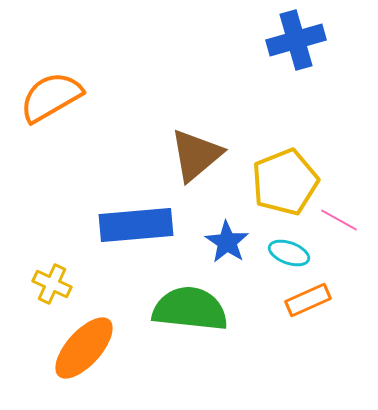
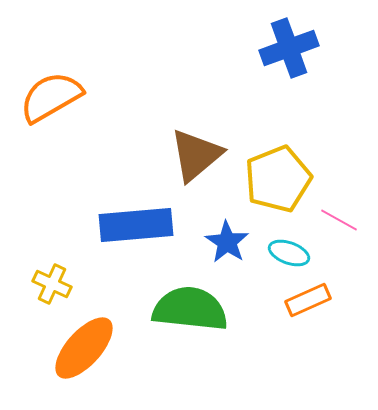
blue cross: moved 7 px left, 8 px down; rotated 4 degrees counterclockwise
yellow pentagon: moved 7 px left, 3 px up
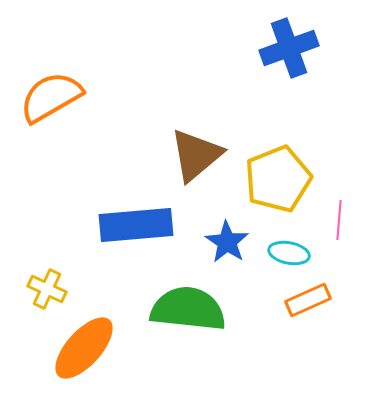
pink line: rotated 66 degrees clockwise
cyan ellipse: rotated 9 degrees counterclockwise
yellow cross: moved 5 px left, 5 px down
green semicircle: moved 2 px left
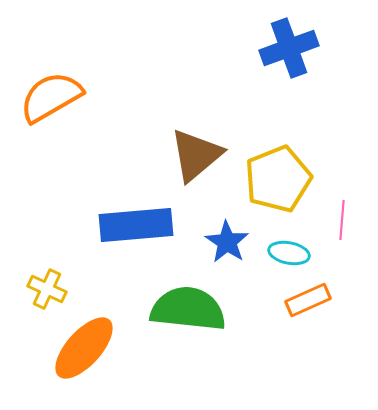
pink line: moved 3 px right
